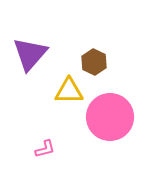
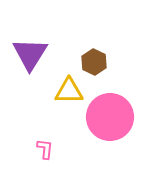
purple triangle: rotated 9 degrees counterclockwise
pink L-shape: rotated 70 degrees counterclockwise
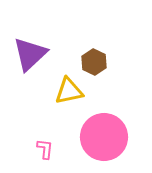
purple triangle: rotated 15 degrees clockwise
yellow triangle: rotated 12 degrees counterclockwise
pink circle: moved 6 px left, 20 px down
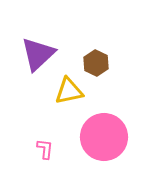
purple triangle: moved 8 px right
brown hexagon: moved 2 px right, 1 px down
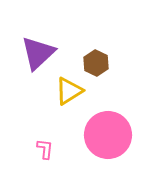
purple triangle: moved 1 px up
yellow triangle: rotated 20 degrees counterclockwise
pink circle: moved 4 px right, 2 px up
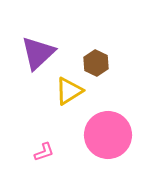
pink L-shape: moved 1 px left, 3 px down; rotated 65 degrees clockwise
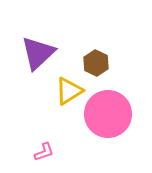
pink circle: moved 21 px up
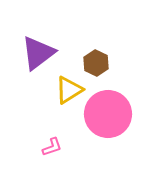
purple triangle: rotated 6 degrees clockwise
yellow triangle: moved 1 px up
pink L-shape: moved 8 px right, 5 px up
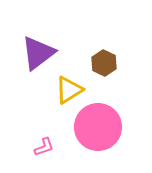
brown hexagon: moved 8 px right
pink circle: moved 10 px left, 13 px down
pink L-shape: moved 8 px left
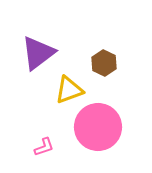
yellow triangle: rotated 12 degrees clockwise
